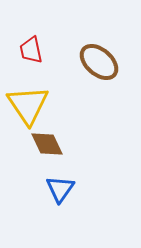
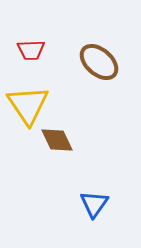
red trapezoid: rotated 80 degrees counterclockwise
brown diamond: moved 10 px right, 4 px up
blue triangle: moved 34 px right, 15 px down
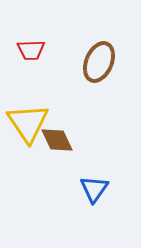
brown ellipse: rotated 72 degrees clockwise
yellow triangle: moved 18 px down
blue triangle: moved 15 px up
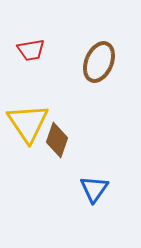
red trapezoid: rotated 8 degrees counterclockwise
brown diamond: rotated 44 degrees clockwise
